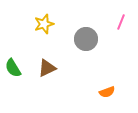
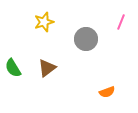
yellow star: moved 2 px up
brown triangle: rotated 12 degrees counterclockwise
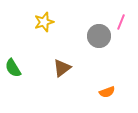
gray circle: moved 13 px right, 3 px up
brown triangle: moved 15 px right
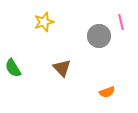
pink line: rotated 35 degrees counterclockwise
brown triangle: rotated 36 degrees counterclockwise
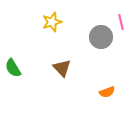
yellow star: moved 8 px right
gray circle: moved 2 px right, 1 px down
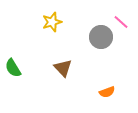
pink line: rotated 35 degrees counterclockwise
brown triangle: moved 1 px right
